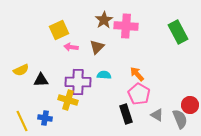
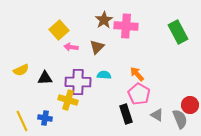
yellow square: rotated 18 degrees counterclockwise
black triangle: moved 4 px right, 2 px up
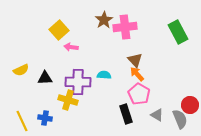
pink cross: moved 1 px left, 1 px down; rotated 10 degrees counterclockwise
brown triangle: moved 38 px right, 13 px down; rotated 28 degrees counterclockwise
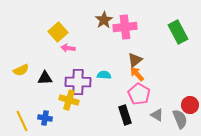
yellow square: moved 1 px left, 2 px down
pink arrow: moved 3 px left, 1 px down
brown triangle: rotated 35 degrees clockwise
yellow cross: moved 1 px right
black rectangle: moved 1 px left, 1 px down
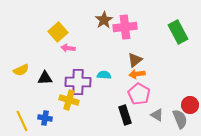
orange arrow: rotated 56 degrees counterclockwise
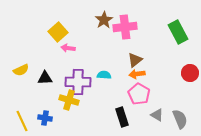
red circle: moved 32 px up
black rectangle: moved 3 px left, 2 px down
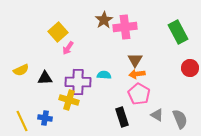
pink arrow: rotated 64 degrees counterclockwise
brown triangle: rotated 21 degrees counterclockwise
red circle: moved 5 px up
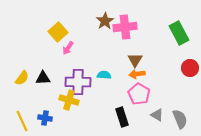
brown star: moved 1 px right, 1 px down
green rectangle: moved 1 px right, 1 px down
yellow semicircle: moved 1 px right, 8 px down; rotated 28 degrees counterclockwise
black triangle: moved 2 px left
